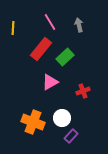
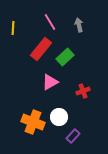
white circle: moved 3 px left, 1 px up
purple rectangle: moved 2 px right
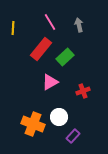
orange cross: moved 2 px down
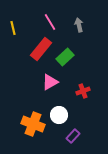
yellow line: rotated 16 degrees counterclockwise
white circle: moved 2 px up
